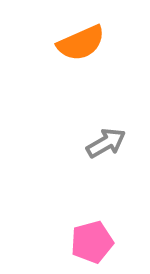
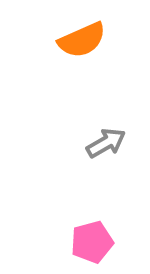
orange semicircle: moved 1 px right, 3 px up
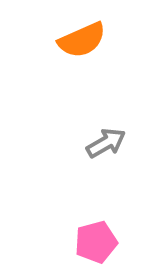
pink pentagon: moved 4 px right
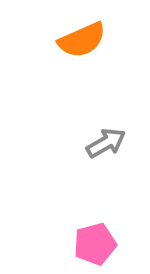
pink pentagon: moved 1 px left, 2 px down
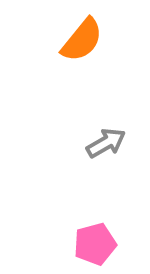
orange semicircle: rotated 27 degrees counterclockwise
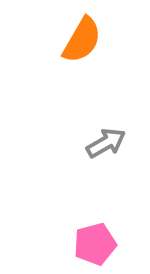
orange semicircle: rotated 9 degrees counterclockwise
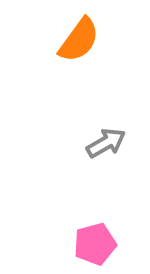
orange semicircle: moved 3 px left; rotated 6 degrees clockwise
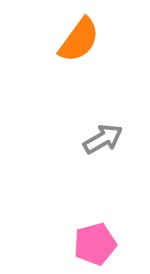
gray arrow: moved 3 px left, 4 px up
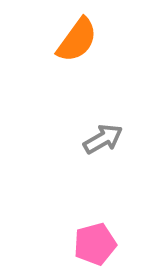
orange semicircle: moved 2 px left
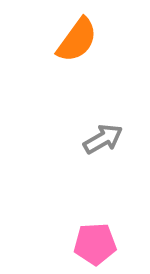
pink pentagon: rotated 12 degrees clockwise
